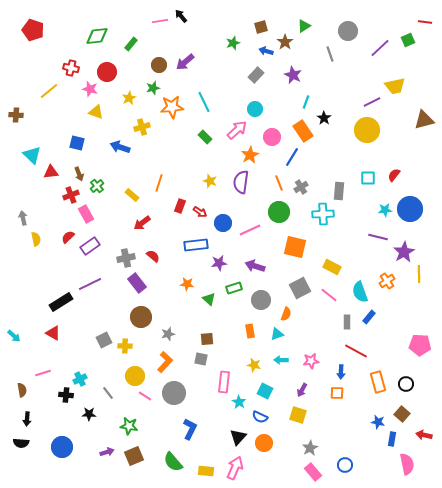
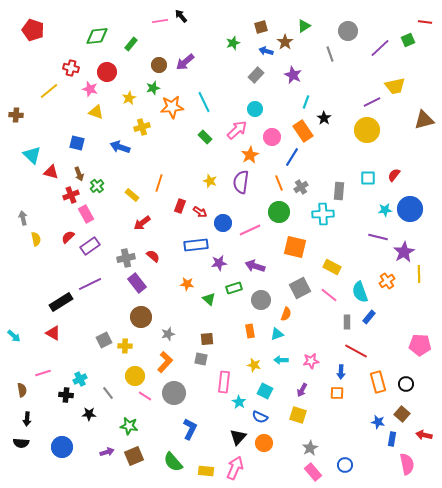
red triangle at (51, 172): rotated 21 degrees clockwise
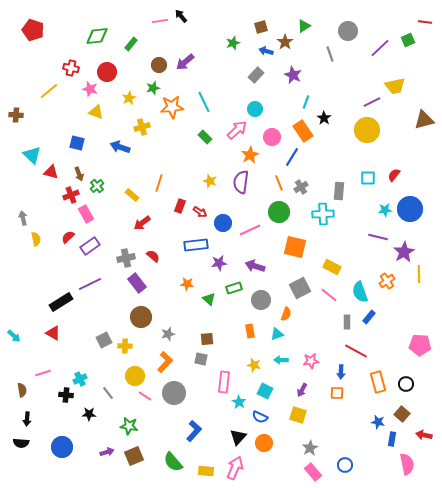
blue L-shape at (190, 429): moved 4 px right, 2 px down; rotated 15 degrees clockwise
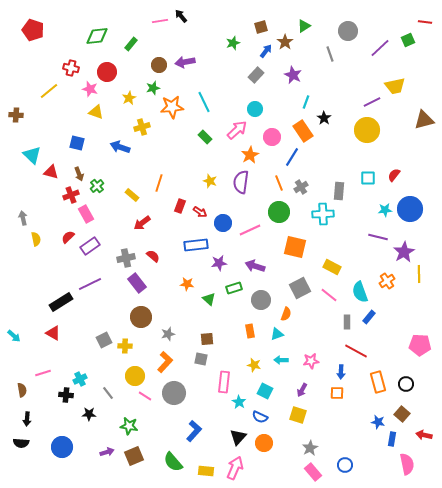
blue arrow at (266, 51): rotated 112 degrees clockwise
purple arrow at (185, 62): rotated 30 degrees clockwise
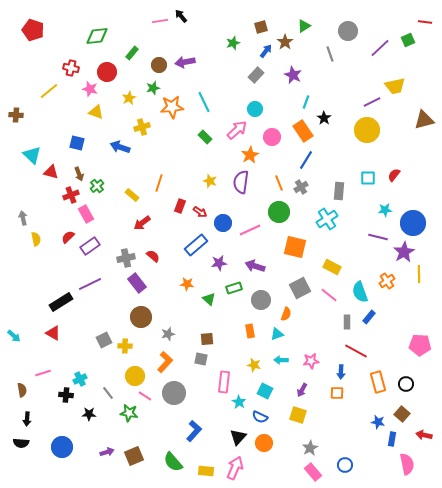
green rectangle at (131, 44): moved 1 px right, 9 px down
blue line at (292, 157): moved 14 px right, 3 px down
blue circle at (410, 209): moved 3 px right, 14 px down
cyan cross at (323, 214): moved 4 px right, 5 px down; rotated 30 degrees counterclockwise
blue rectangle at (196, 245): rotated 35 degrees counterclockwise
green star at (129, 426): moved 13 px up
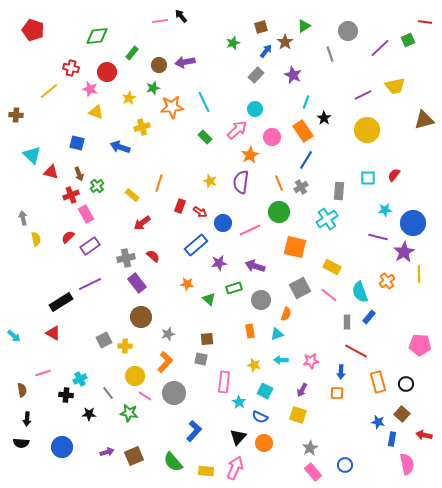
purple line at (372, 102): moved 9 px left, 7 px up
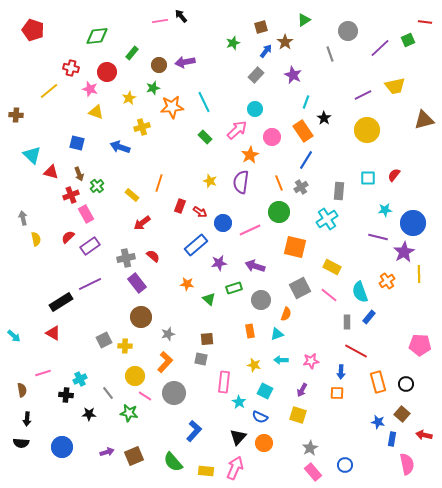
green triangle at (304, 26): moved 6 px up
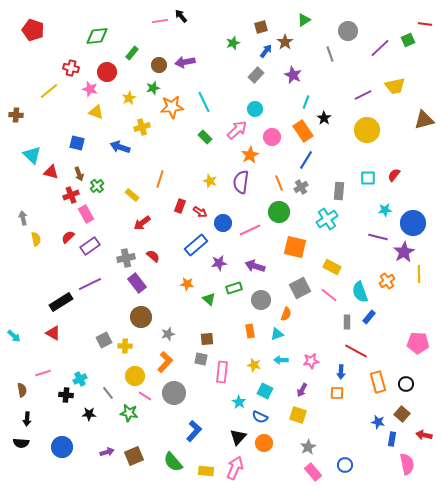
red line at (425, 22): moved 2 px down
orange line at (159, 183): moved 1 px right, 4 px up
pink pentagon at (420, 345): moved 2 px left, 2 px up
pink rectangle at (224, 382): moved 2 px left, 10 px up
gray star at (310, 448): moved 2 px left, 1 px up
